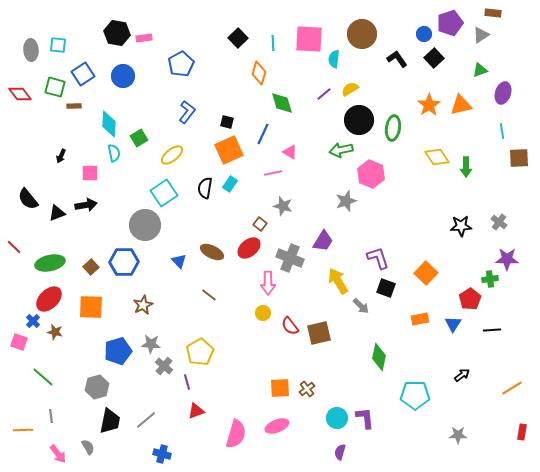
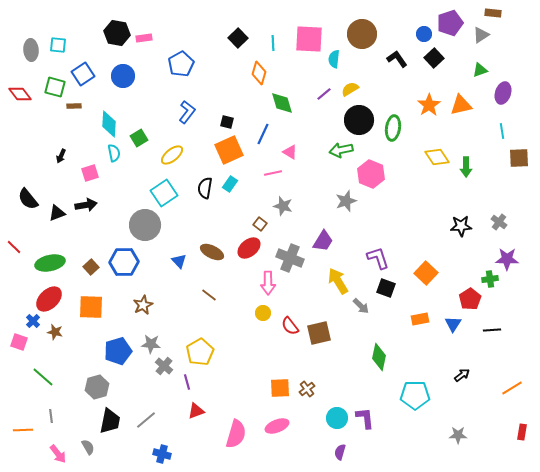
pink square at (90, 173): rotated 18 degrees counterclockwise
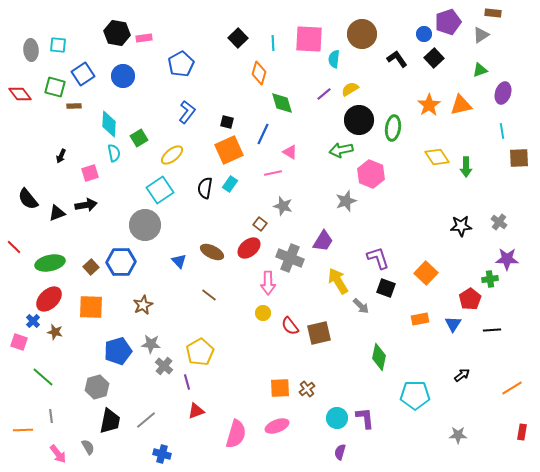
purple pentagon at (450, 23): moved 2 px left, 1 px up
cyan square at (164, 193): moved 4 px left, 3 px up
blue hexagon at (124, 262): moved 3 px left
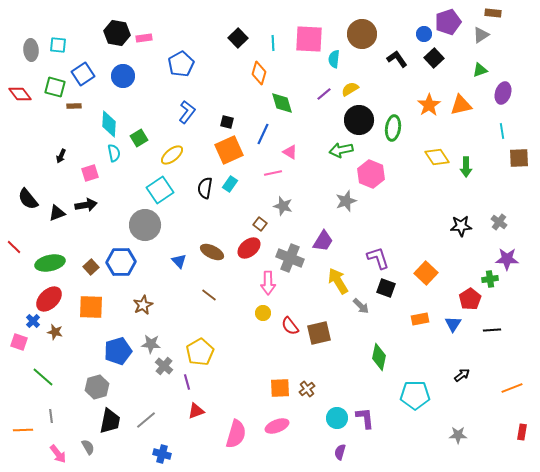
orange line at (512, 388): rotated 10 degrees clockwise
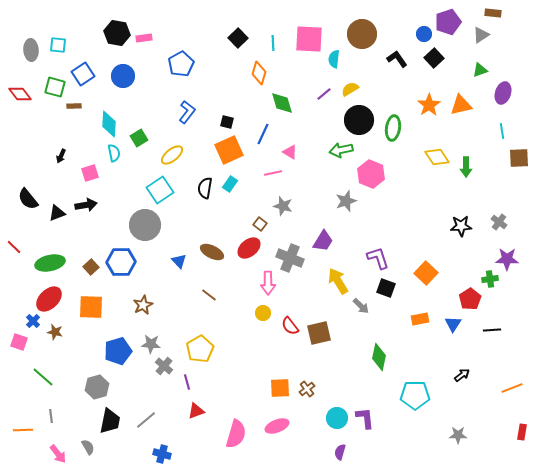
yellow pentagon at (200, 352): moved 3 px up
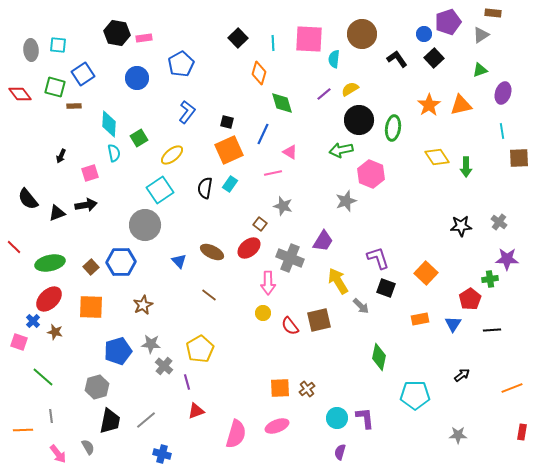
blue circle at (123, 76): moved 14 px right, 2 px down
brown square at (319, 333): moved 13 px up
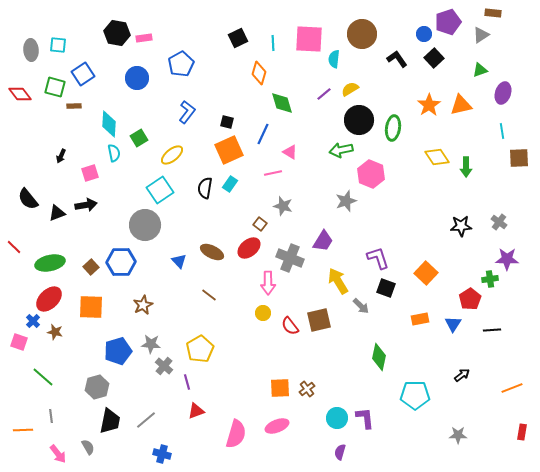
black square at (238, 38): rotated 18 degrees clockwise
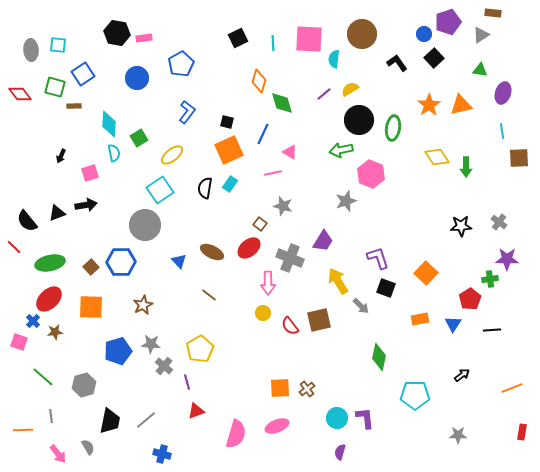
black L-shape at (397, 59): moved 4 px down
green triangle at (480, 70): rotated 28 degrees clockwise
orange diamond at (259, 73): moved 8 px down
black semicircle at (28, 199): moved 1 px left, 22 px down
brown star at (55, 332): rotated 21 degrees counterclockwise
gray hexagon at (97, 387): moved 13 px left, 2 px up
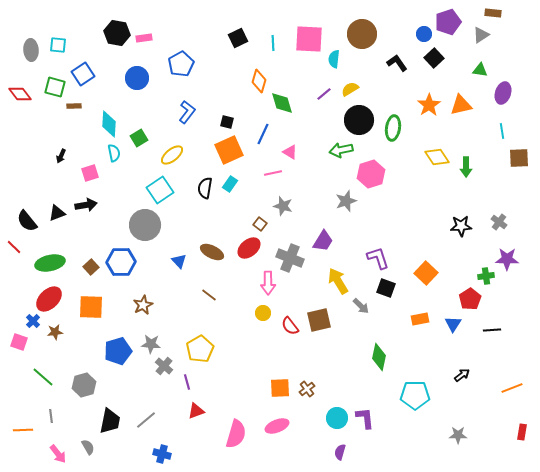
pink hexagon at (371, 174): rotated 20 degrees clockwise
green cross at (490, 279): moved 4 px left, 3 px up
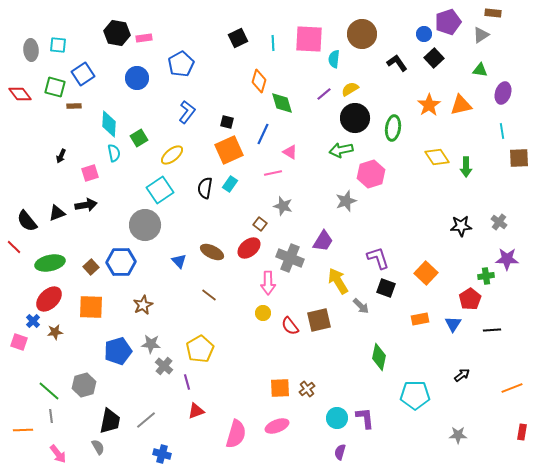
black circle at (359, 120): moved 4 px left, 2 px up
green line at (43, 377): moved 6 px right, 14 px down
gray semicircle at (88, 447): moved 10 px right
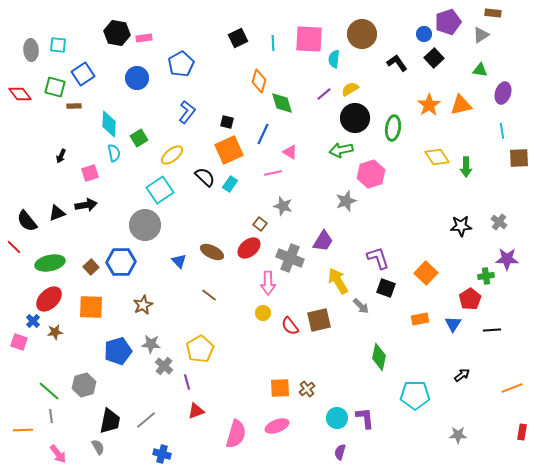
black semicircle at (205, 188): moved 11 px up; rotated 125 degrees clockwise
